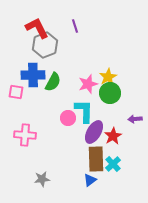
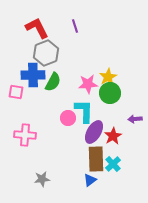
gray hexagon: moved 1 px right, 8 px down
pink star: rotated 12 degrees clockwise
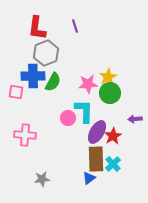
red L-shape: rotated 145 degrees counterclockwise
blue cross: moved 1 px down
purple ellipse: moved 3 px right
blue triangle: moved 1 px left, 2 px up
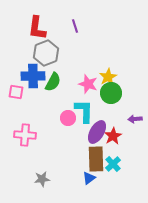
pink star: rotated 24 degrees clockwise
green circle: moved 1 px right
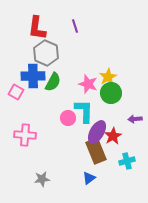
gray hexagon: rotated 15 degrees counterclockwise
pink square: rotated 21 degrees clockwise
brown rectangle: moved 8 px up; rotated 20 degrees counterclockwise
cyan cross: moved 14 px right, 3 px up; rotated 28 degrees clockwise
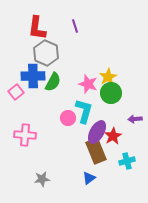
pink square: rotated 21 degrees clockwise
cyan L-shape: rotated 15 degrees clockwise
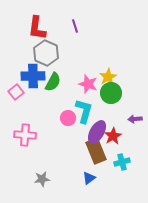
cyan cross: moved 5 px left, 1 px down
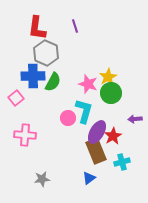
pink square: moved 6 px down
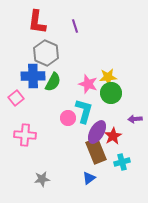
red L-shape: moved 6 px up
yellow star: rotated 24 degrees clockwise
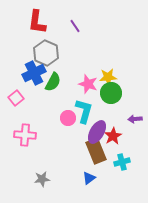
purple line: rotated 16 degrees counterclockwise
blue cross: moved 1 px right, 3 px up; rotated 25 degrees counterclockwise
